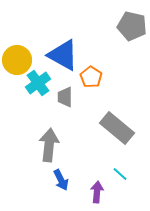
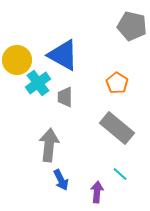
orange pentagon: moved 26 px right, 6 px down
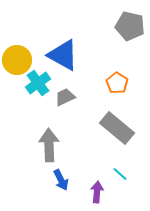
gray pentagon: moved 2 px left
gray trapezoid: rotated 65 degrees clockwise
gray arrow: rotated 8 degrees counterclockwise
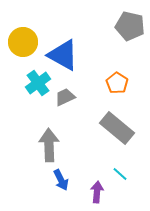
yellow circle: moved 6 px right, 18 px up
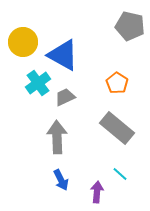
gray arrow: moved 8 px right, 8 px up
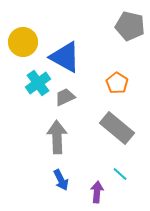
blue triangle: moved 2 px right, 2 px down
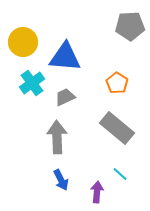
gray pentagon: rotated 16 degrees counterclockwise
blue triangle: rotated 24 degrees counterclockwise
cyan cross: moved 6 px left
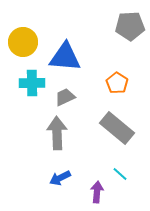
cyan cross: rotated 35 degrees clockwise
gray arrow: moved 4 px up
blue arrow: moved 1 px left, 2 px up; rotated 90 degrees clockwise
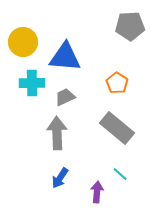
blue arrow: rotated 30 degrees counterclockwise
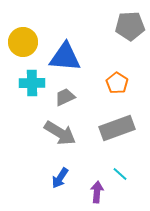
gray rectangle: rotated 60 degrees counterclockwise
gray arrow: moved 3 px right; rotated 124 degrees clockwise
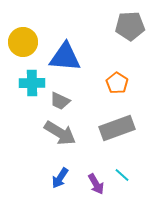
gray trapezoid: moved 5 px left, 4 px down; rotated 130 degrees counterclockwise
cyan line: moved 2 px right, 1 px down
purple arrow: moved 1 px left, 8 px up; rotated 145 degrees clockwise
